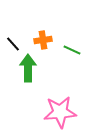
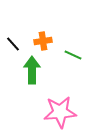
orange cross: moved 1 px down
green line: moved 1 px right, 5 px down
green arrow: moved 4 px right, 2 px down
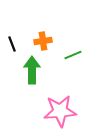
black line: moved 1 px left; rotated 21 degrees clockwise
green line: rotated 48 degrees counterclockwise
pink star: moved 1 px up
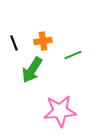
black line: moved 2 px right, 1 px up
green arrow: rotated 148 degrees counterclockwise
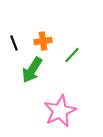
green line: moved 1 px left; rotated 24 degrees counterclockwise
pink star: rotated 20 degrees counterclockwise
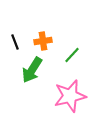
black line: moved 1 px right, 1 px up
pink star: moved 10 px right, 15 px up; rotated 12 degrees clockwise
